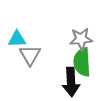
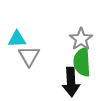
gray star: rotated 30 degrees counterclockwise
gray triangle: moved 1 px left, 1 px down
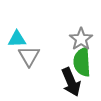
black arrow: rotated 20 degrees counterclockwise
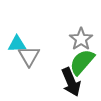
cyan triangle: moved 5 px down
green semicircle: rotated 44 degrees clockwise
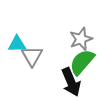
gray star: rotated 15 degrees clockwise
gray triangle: moved 3 px right
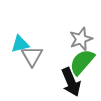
cyan triangle: moved 3 px right; rotated 12 degrees counterclockwise
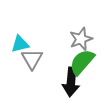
gray triangle: moved 3 px down
black arrow: rotated 28 degrees clockwise
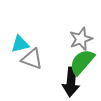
gray triangle: rotated 40 degrees counterclockwise
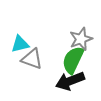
green semicircle: moved 9 px left, 2 px up; rotated 16 degrees counterclockwise
black arrow: moved 1 px left, 1 px up; rotated 64 degrees clockwise
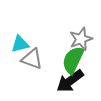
black arrow: rotated 16 degrees counterclockwise
